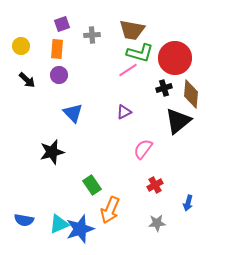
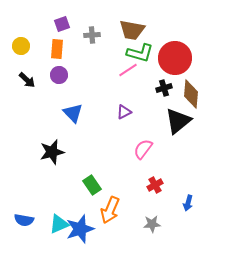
gray star: moved 5 px left, 1 px down
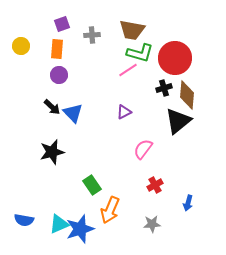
black arrow: moved 25 px right, 27 px down
brown diamond: moved 4 px left, 1 px down
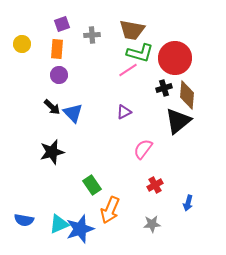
yellow circle: moved 1 px right, 2 px up
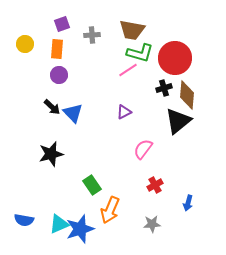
yellow circle: moved 3 px right
black star: moved 1 px left, 2 px down
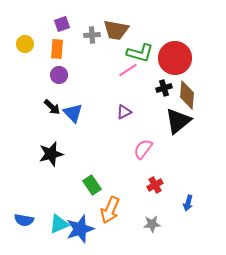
brown trapezoid: moved 16 px left
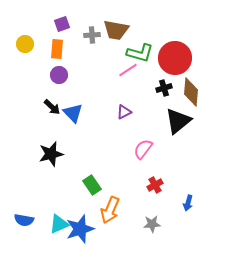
brown diamond: moved 4 px right, 3 px up
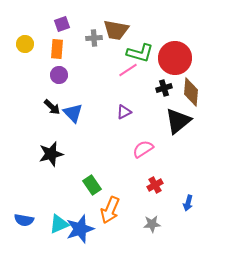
gray cross: moved 2 px right, 3 px down
pink semicircle: rotated 20 degrees clockwise
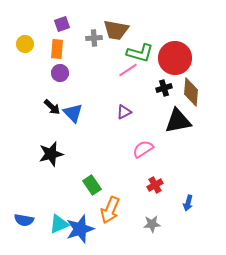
purple circle: moved 1 px right, 2 px up
black triangle: rotated 28 degrees clockwise
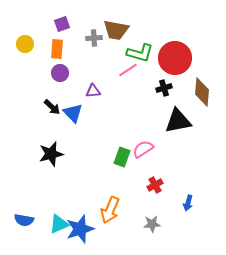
brown diamond: moved 11 px right
purple triangle: moved 31 px left, 21 px up; rotated 21 degrees clockwise
green rectangle: moved 30 px right, 28 px up; rotated 54 degrees clockwise
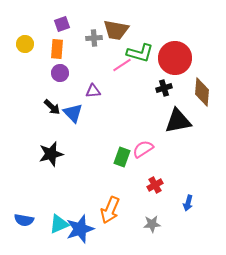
pink line: moved 6 px left, 5 px up
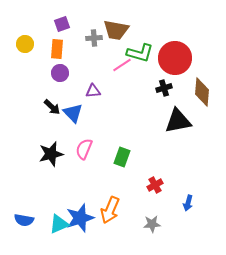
pink semicircle: moved 59 px left; rotated 35 degrees counterclockwise
blue star: moved 11 px up
